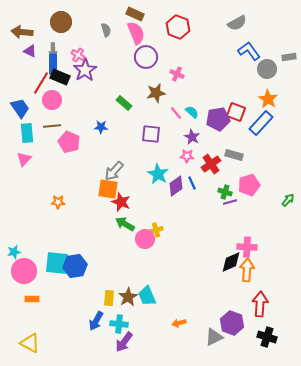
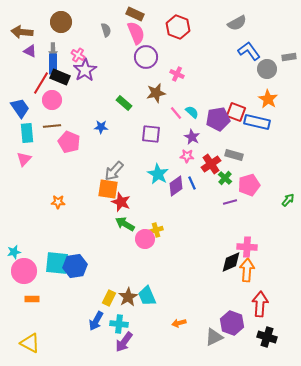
blue rectangle at (261, 123): moved 4 px left, 1 px up; rotated 60 degrees clockwise
green cross at (225, 192): moved 14 px up; rotated 24 degrees clockwise
yellow rectangle at (109, 298): rotated 21 degrees clockwise
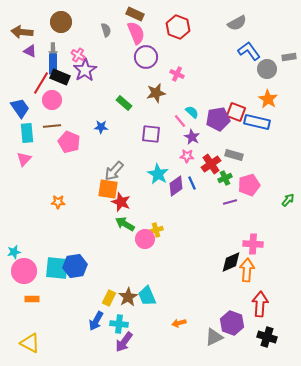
pink line at (176, 113): moved 4 px right, 8 px down
green cross at (225, 178): rotated 24 degrees clockwise
pink cross at (247, 247): moved 6 px right, 3 px up
cyan square at (57, 263): moved 5 px down
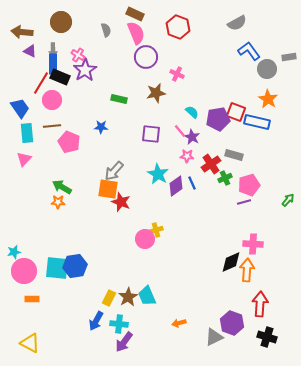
green rectangle at (124, 103): moved 5 px left, 4 px up; rotated 28 degrees counterclockwise
pink line at (180, 121): moved 10 px down
purple line at (230, 202): moved 14 px right
green arrow at (125, 224): moved 63 px left, 37 px up
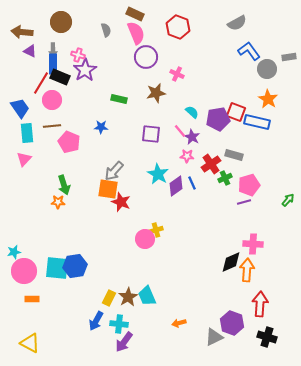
pink cross at (78, 55): rotated 16 degrees counterclockwise
green arrow at (62, 187): moved 2 px right, 2 px up; rotated 138 degrees counterclockwise
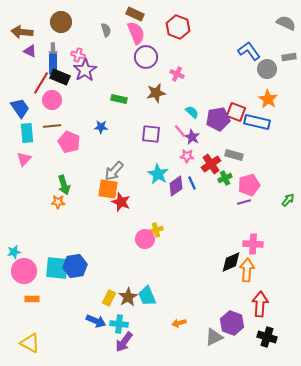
gray semicircle at (237, 23): moved 49 px right; rotated 126 degrees counterclockwise
blue arrow at (96, 321): rotated 96 degrees counterclockwise
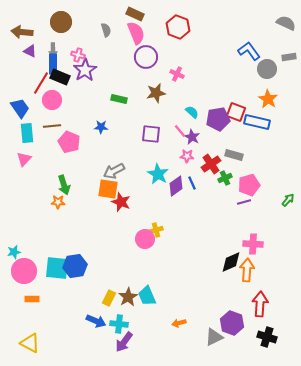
gray arrow at (114, 171): rotated 20 degrees clockwise
